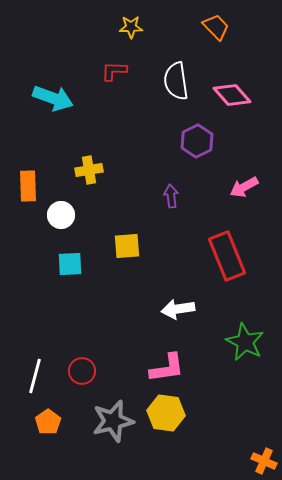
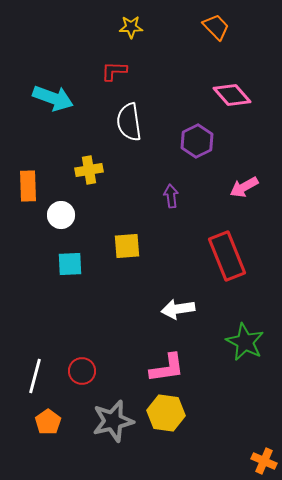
white semicircle: moved 47 px left, 41 px down
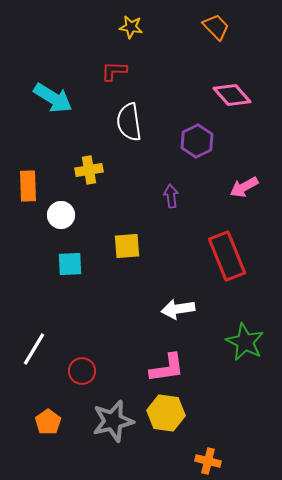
yellow star: rotated 10 degrees clockwise
cyan arrow: rotated 12 degrees clockwise
white line: moved 1 px left, 27 px up; rotated 16 degrees clockwise
orange cross: moved 56 px left; rotated 10 degrees counterclockwise
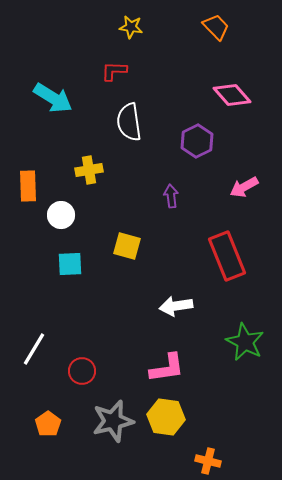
yellow square: rotated 20 degrees clockwise
white arrow: moved 2 px left, 3 px up
yellow hexagon: moved 4 px down
orange pentagon: moved 2 px down
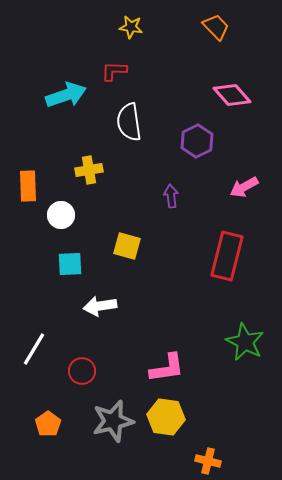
cyan arrow: moved 13 px right, 3 px up; rotated 51 degrees counterclockwise
red rectangle: rotated 36 degrees clockwise
white arrow: moved 76 px left
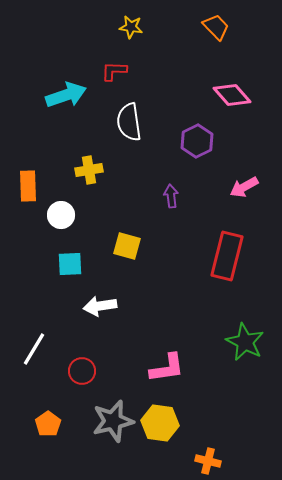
yellow hexagon: moved 6 px left, 6 px down
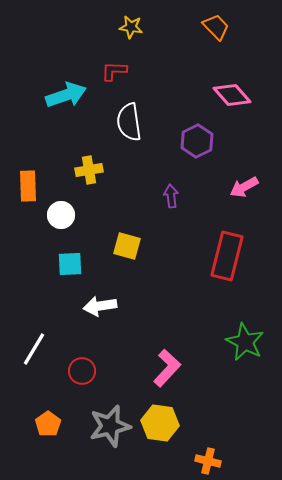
pink L-shape: rotated 39 degrees counterclockwise
gray star: moved 3 px left, 5 px down
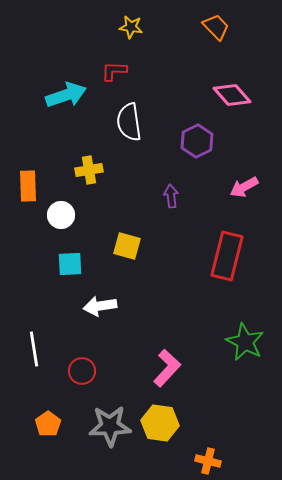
white line: rotated 40 degrees counterclockwise
gray star: rotated 12 degrees clockwise
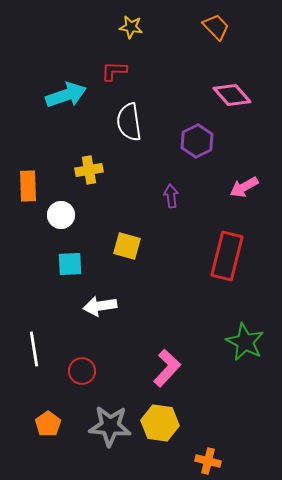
gray star: rotated 6 degrees clockwise
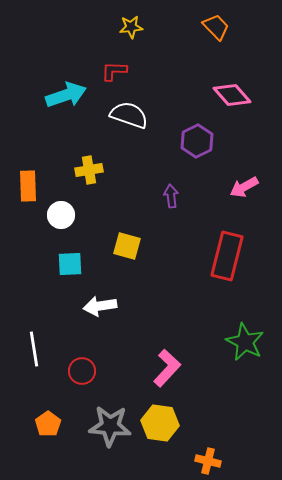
yellow star: rotated 15 degrees counterclockwise
white semicircle: moved 7 px up; rotated 117 degrees clockwise
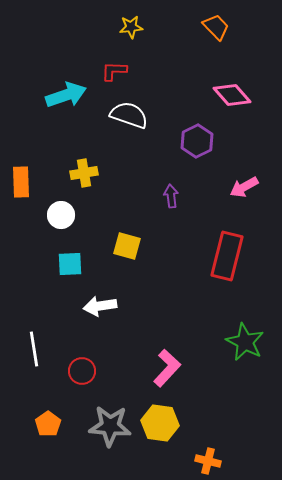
yellow cross: moved 5 px left, 3 px down
orange rectangle: moved 7 px left, 4 px up
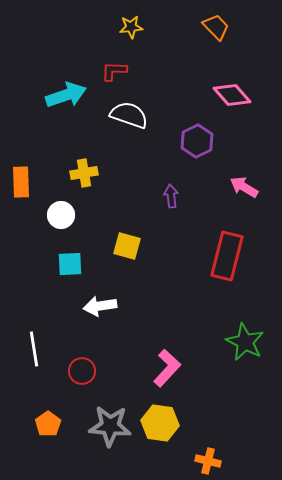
pink arrow: rotated 60 degrees clockwise
